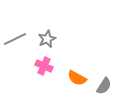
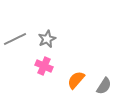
orange semicircle: moved 1 px left, 2 px down; rotated 102 degrees clockwise
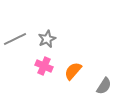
orange semicircle: moved 3 px left, 9 px up
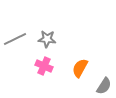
gray star: rotated 30 degrees clockwise
orange semicircle: moved 7 px right, 3 px up; rotated 12 degrees counterclockwise
